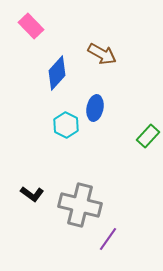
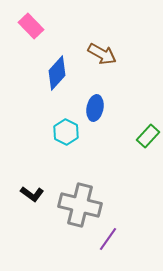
cyan hexagon: moved 7 px down
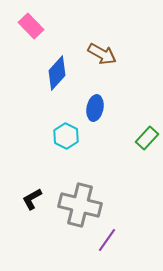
cyan hexagon: moved 4 px down
green rectangle: moved 1 px left, 2 px down
black L-shape: moved 5 px down; rotated 115 degrees clockwise
purple line: moved 1 px left, 1 px down
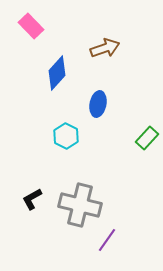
brown arrow: moved 3 px right, 6 px up; rotated 48 degrees counterclockwise
blue ellipse: moved 3 px right, 4 px up
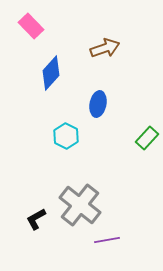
blue diamond: moved 6 px left
black L-shape: moved 4 px right, 20 px down
gray cross: rotated 24 degrees clockwise
purple line: rotated 45 degrees clockwise
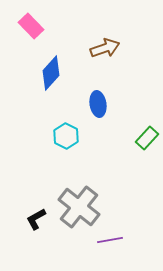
blue ellipse: rotated 20 degrees counterclockwise
gray cross: moved 1 px left, 2 px down
purple line: moved 3 px right
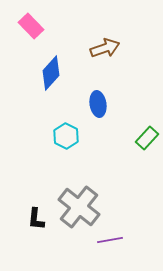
black L-shape: rotated 55 degrees counterclockwise
